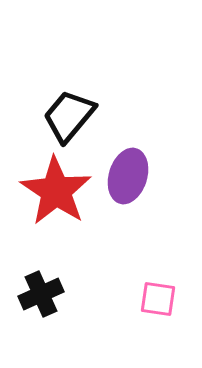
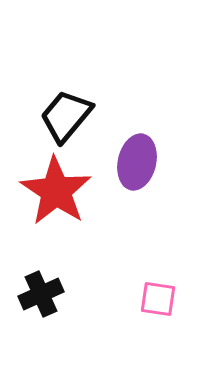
black trapezoid: moved 3 px left
purple ellipse: moved 9 px right, 14 px up; rotated 4 degrees counterclockwise
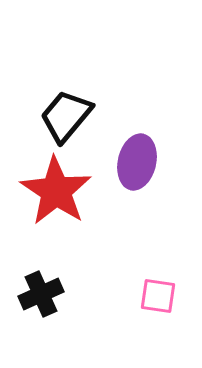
pink square: moved 3 px up
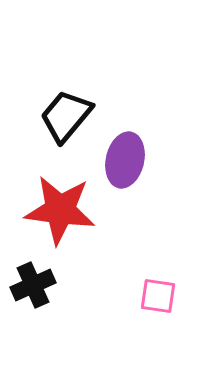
purple ellipse: moved 12 px left, 2 px up
red star: moved 4 px right, 19 px down; rotated 26 degrees counterclockwise
black cross: moved 8 px left, 9 px up
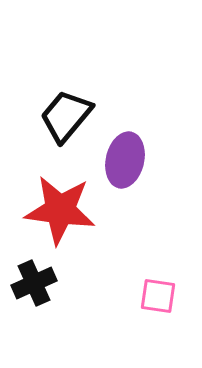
black cross: moved 1 px right, 2 px up
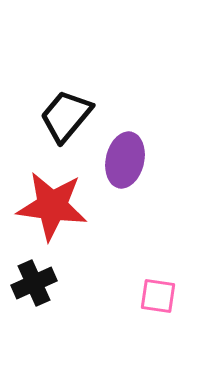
red star: moved 8 px left, 4 px up
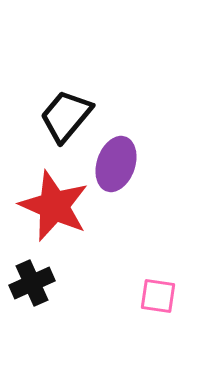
purple ellipse: moved 9 px left, 4 px down; rotated 6 degrees clockwise
red star: moved 2 px right; rotated 16 degrees clockwise
black cross: moved 2 px left
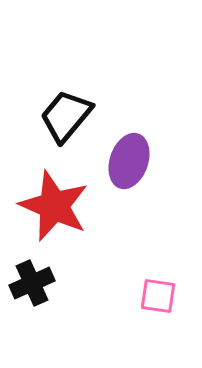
purple ellipse: moved 13 px right, 3 px up
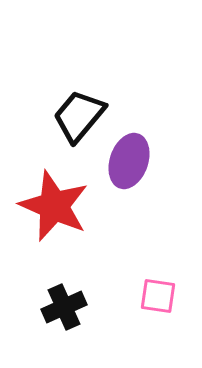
black trapezoid: moved 13 px right
black cross: moved 32 px right, 24 px down
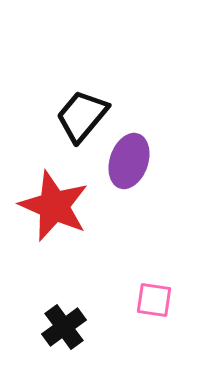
black trapezoid: moved 3 px right
pink square: moved 4 px left, 4 px down
black cross: moved 20 px down; rotated 12 degrees counterclockwise
